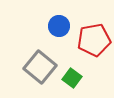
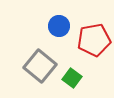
gray square: moved 1 px up
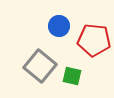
red pentagon: rotated 16 degrees clockwise
green square: moved 2 px up; rotated 24 degrees counterclockwise
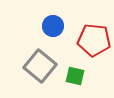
blue circle: moved 6 px left
green square: moved 3 px right
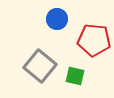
blue circle: moved 4 px right, 7 px up
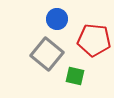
gray square: moved 7 px right, 12 px up
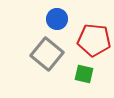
green square: moved 9 px right, 2 px up
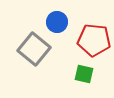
blue circle: moved 3 px down
gray square: moved 13 px left, 5 px up
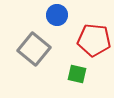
blue circle: moved 7 px up
green square: moved 7 px left
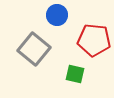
green square: moved 2 px left
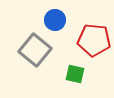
blue circle: moved 2 px left, 5 px down
gray square: moved 1 px right, 1 px down
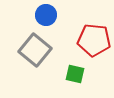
blue circle: moved 9 px left, 5 px up
